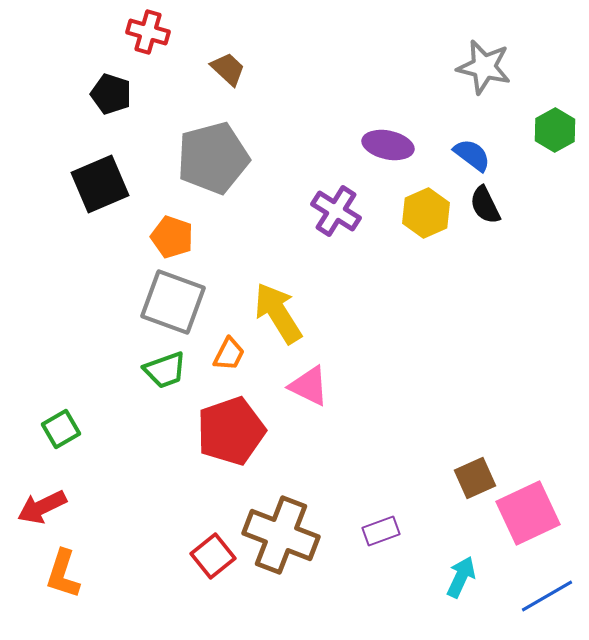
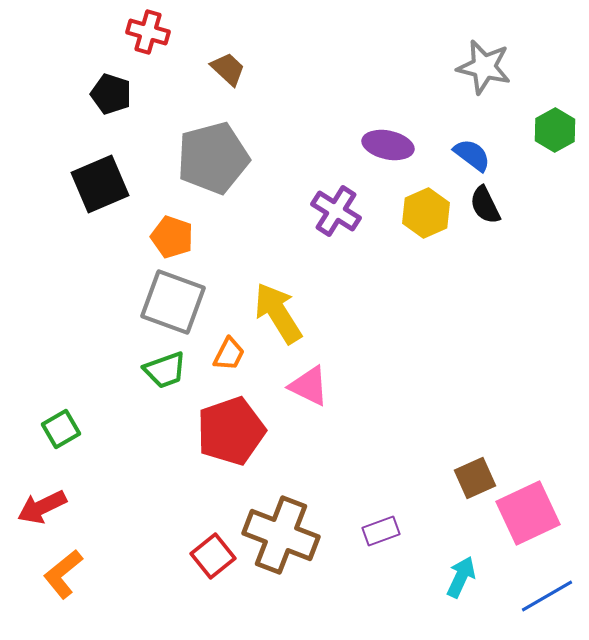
orange L-shape: rotated 33 degrees clockwise
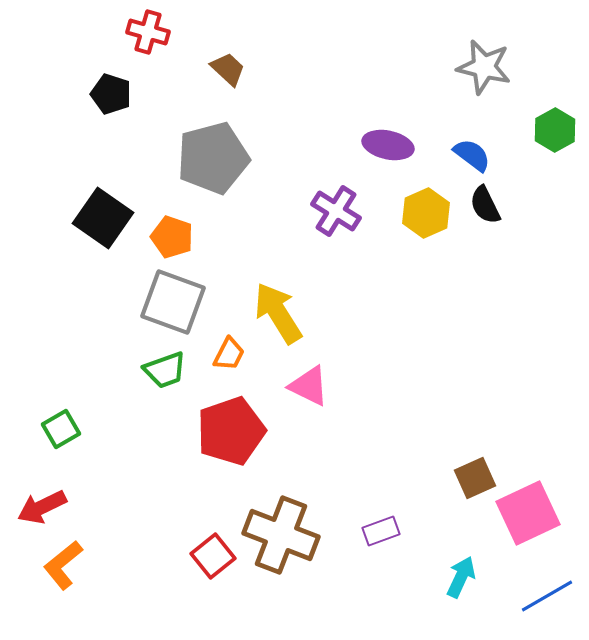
black square: moved 3 px right, 34 px down; rotated 32 degrees counterclockwise
orange L-shape: moved 9 px up
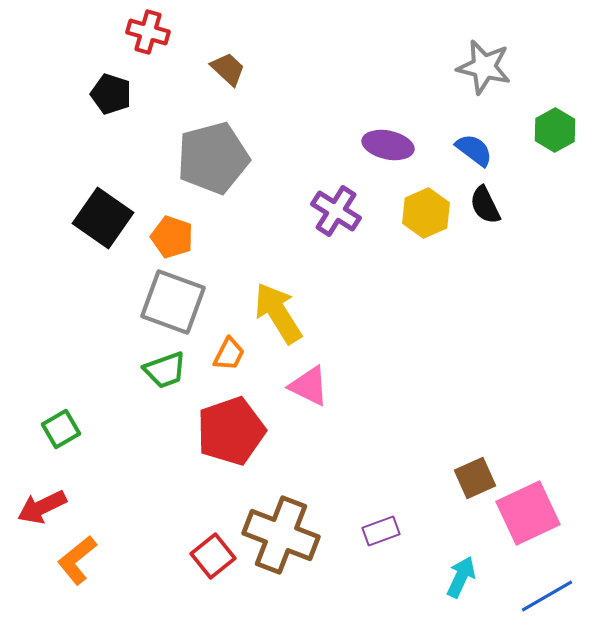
blue semicircle: moved 2 px right, 5 px up
orange L-shape: moved 14 px right, 5 px up
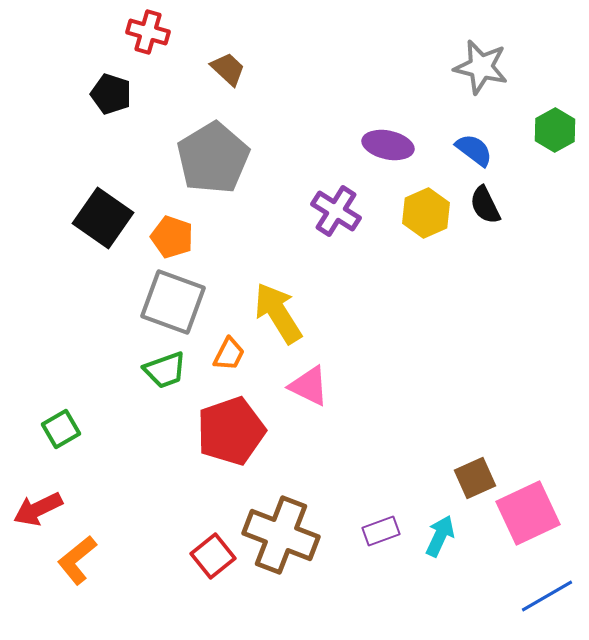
gray star: moved 3 px left
gray pentagon: rotated 16 degrees counterclockwise
red arrow: moved 4 px left, 2 px down
cyan arrow: moved 21 px left, 41 px up
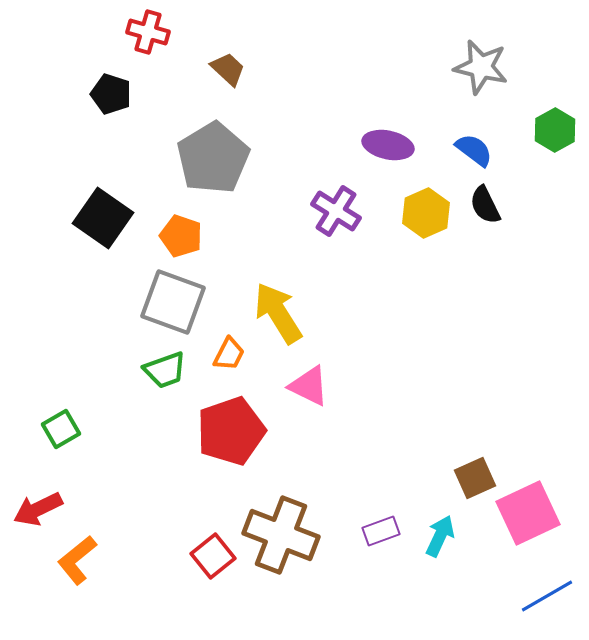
orange pentagon: moved 9 px right, 1 px up
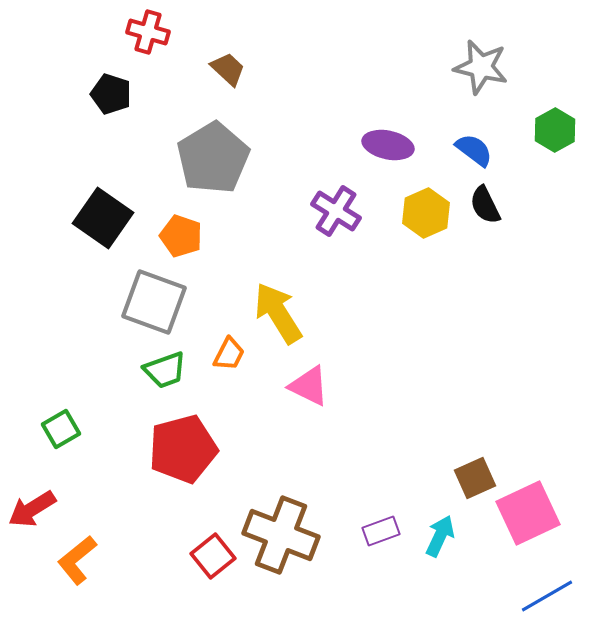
gray square: moved 19 px left
red pentagon: moved 48 px left, 18 px down; rotated 4 degrees clockwise
red arrow: moved 6 px left; rotated 6 degrees counterclockwise
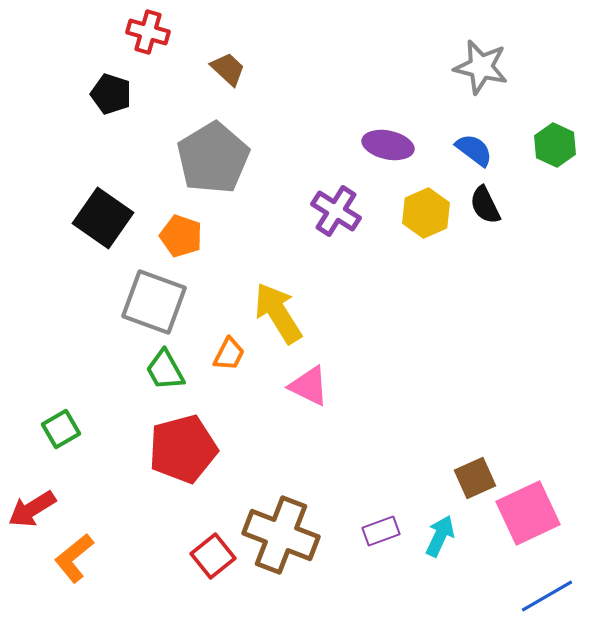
green hexagon: moved 15 px down; rotated 6 degrees counterclockwise
green trapezoid: rotated 81 degrees clockwise
orange L-shape: moved 3 px left, 2 px up
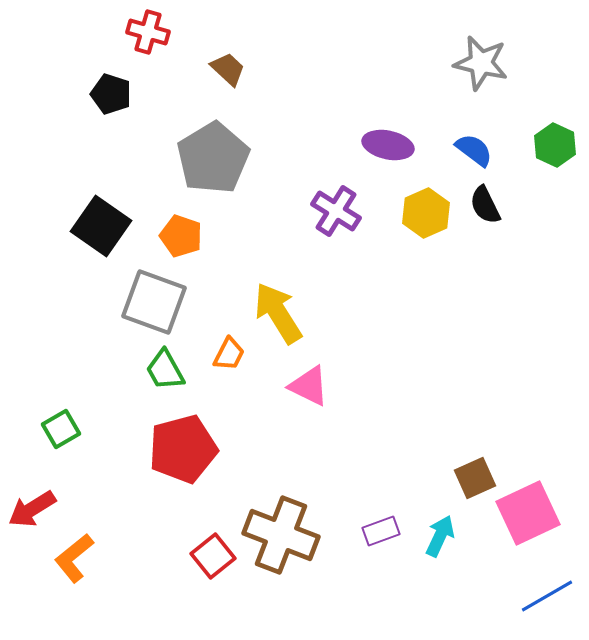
gray star: moved 4 px up
black square: moved 2 px left, 8 px down
